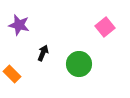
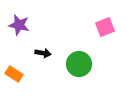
pink square: rotated 18 degrees clockwise
black arrow: rotated 77 degrees clockwise
orange rectangle: moved 2 px right; rotated 12 degrees counterclockwise
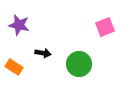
orange rectangle: moved 7 px up
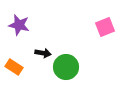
green circle: moved 13 px left, 3 px down
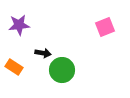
purple star: rotated 20 degrees counterclockwise
green circle: moved 4 px left, 3 px down
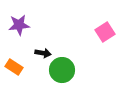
pink square: moved 5 px down; rotated 12 degrees counterclockwise
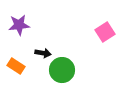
orange rectangle: moved 2 px right, 1 px up
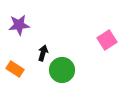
pink square: moved 2 px right, 8 px down
black arrow: rotated 84 degrees counterclockwise
orange rectangle: moved 1 px left, 3 px down
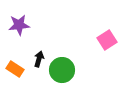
black arrow: moved 4 px left, 6 px down
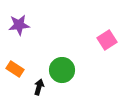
black arrow: moved 28 px down
